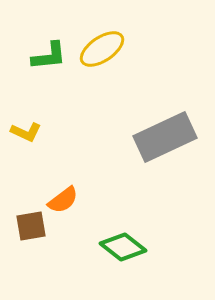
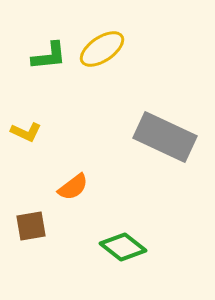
gray rectangle: rotated 50 degrees clockwise
orange semicircle: moved 10 px right, 13 px up
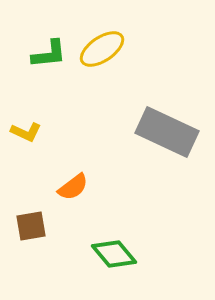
green L-shape: moved 2 px up
gray rectangle: moved 2 px right, 5 px up
green diamond: moved 9 px left, 7 px down; rotated 12 degrees clockwise
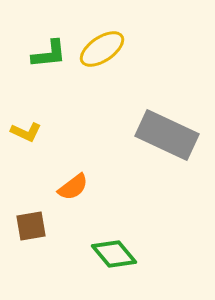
gray rectangle: moved 3 px down
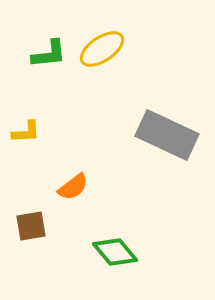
yellow L-shape: rotated 28 degrees counterclockwise
green diamond: moved 1 px right, 2 px up
